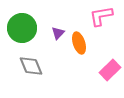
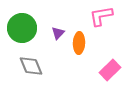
orange ellipse: rotated 20 degrees clockwise
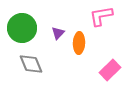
gray diamond: moved 2 px up
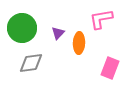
pink L-shape: moved 3 px down
gray diamond: moved 1 px up; rotated 75 degrees counterclockwise
pink rectangle: moved 2 px up; rotated 25 degrees counterclockwise
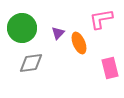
orange ellipse: rotated 25 degrees counterclockwise
pink rectangle: rotated 35 degrees counterclockwise
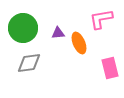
green circle: moved 1 px right
purple triangle: rotated 40 degrees clockwise
gray diamond: moved 2 px left
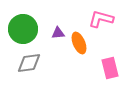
pink L-shape: rotated 25 degrees clockwise
green circle: moved 1 px down
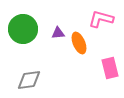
gray diamond: moved 17 px down
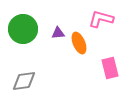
gray diamond: moved 5 px left, 1 px down
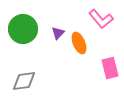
pink L-shape: rotated 145 degrees counterclockwise
purple triangle: rotated 40 degrees counterclockwise
